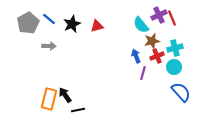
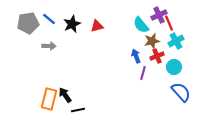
red line: moved 3 px left, 5 px down
gray pentagon: rotated 20 degrees clockwise
cyan cross: moved 1 px right, 7 px up; rotated 14 degrees counterclockwise
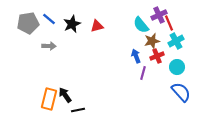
cyan circle: moved 3 px right
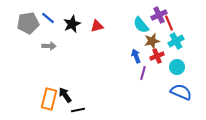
blue line: moved 1 px left, 1 px up
blue semicircle: rotated 25 degrees counterclockwise
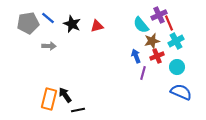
black star: rotated 24 degrees counterclockwise
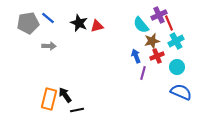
black star: moved 7 px right, 1 px up
black line: moved 1 px left
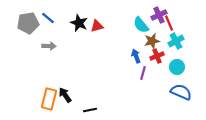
black line: moved 13 px right
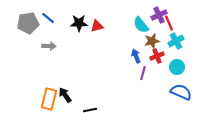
black star: rotated 24 degrees counterclockwise
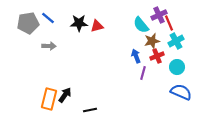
black arrow: rotated 70 degrees clockwise
